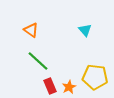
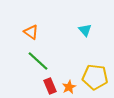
orange triangle: moved 2 px down
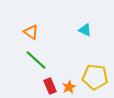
cyan triangle: rotated 24 degrees counterclockwise
green line: moved 2 px left, 1 px up
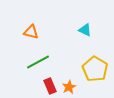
orange triangle: rotated 21 degrees counterclockwise
green line: moved 2 px right, 2 px down; rotated 70 degrees counterclockwise
yellow pentagon: moved 8 px up; rotated 25 degrees clockwise
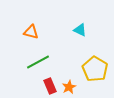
cyan triangle: moved 5 px left
